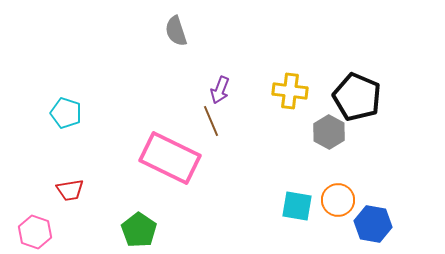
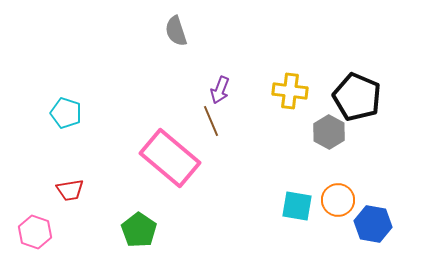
pink rectangle: rotated 14 degrees clockwise
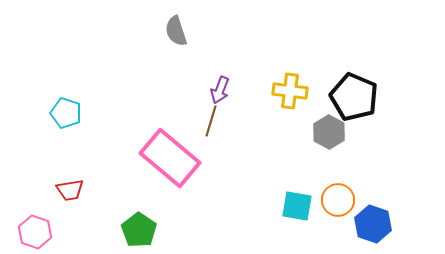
black pentagon: moved 3 px left
brown line: rotated 40 degrees clockwise
blue hexagon: rotated 9 degrees clockwise
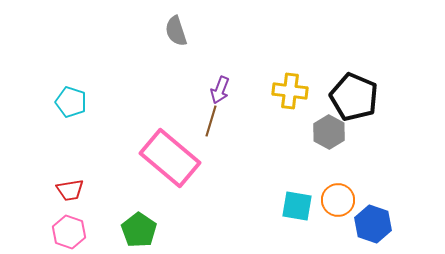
cyan pentagon: moved 5 px right, 11 px up
pink hexagon: moved 34 px right
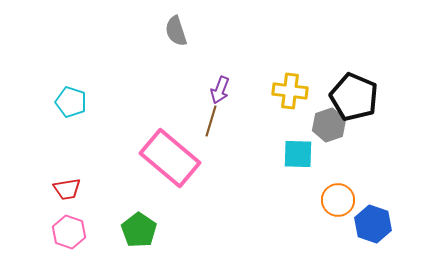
gray hexagon: moved 7 px up; rotated 12 degrees clockwise
red trapezoid: moved 3 px left, 1 px up
cyan square: moved 1 px right, 52 px up; rotated 8 degrees counterclockwise
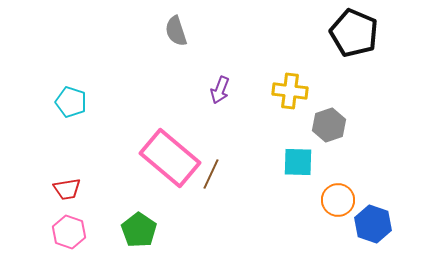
black pentagon: moved 64 px up
brown line: moved 53 px down; rotated 8 degrees clockwise
cyan square: moved 8 px down
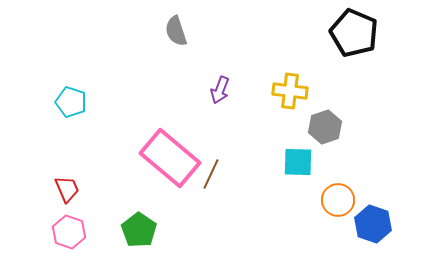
gray hexagon: moved 4 px left, 2 px down
red trapezoid: rotated 104 degrees counterclockwise
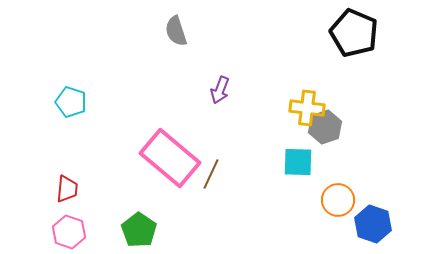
yellow cross: moved 17 px right, 17 px down
red trapezoid: rotated 28 degrees clockwise
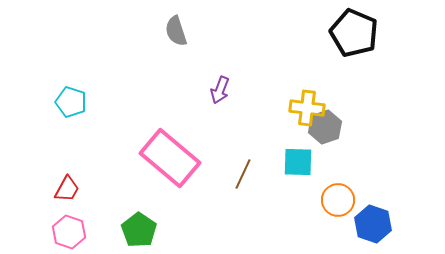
brown line: moved 32 px right
red trapezoid: rotated 24 degrees clockwise
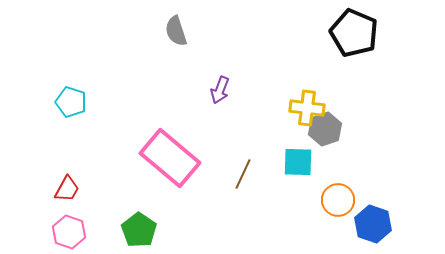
gray hexagon: moved 2 px down
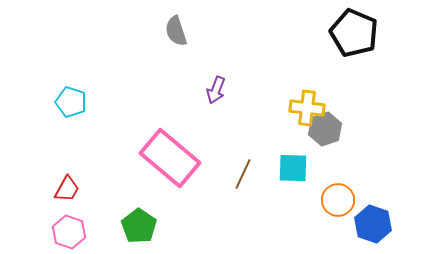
purple arrow: moved 4 px left
cyan square: moved 5 px left, 6 px down
green pentagon: moved 4 px up
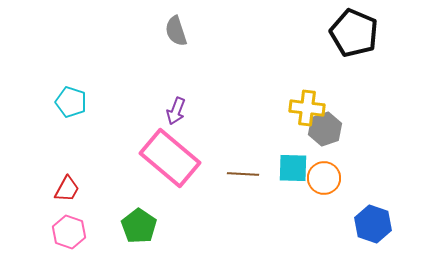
purple arrow: moved 40 px left, 21 px down
brown line: rotated 68 degrees clockwise
orange circle: moved 14 px left, 22 px up
